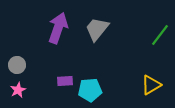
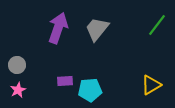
green line: moved 3 px left, 10 px up
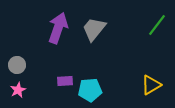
gray trapezoid: moved 3 px left
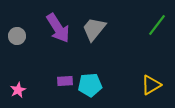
purple arrow: rotated 128 degrees clockwise
gray circle: moved 29 px up
cyan pentagon: moved 5 px up
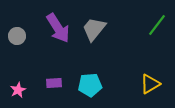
purple rectangle: moved 11 px left, 2 px down
yellow triangle: moved 1 px left, 1 px up
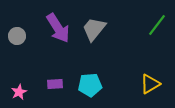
purple rectangle: moved 1 px right, 1 px down
pink star: moved 1 px right, 2 px down
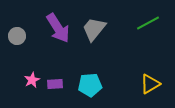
green line: moved 9 px left, 2 px up; rotated 25 degrees clockwise
pink star: moved 13 px right, 12 px up
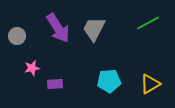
gray trapezoid: rotated 12 degrees counterclockwise
pink star: moved 12 px up; rotated 14 degrees clockwise
cyan pentagon: moved 19 px right, 4 px up
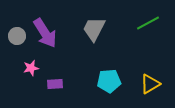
purple arrow: moved 13 px left, 5 px down
pink star: moved 1 px left
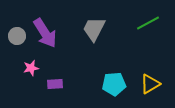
cyan pentagon: moved 5 px right, 3 px down
